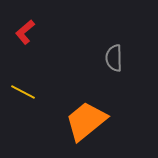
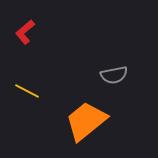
gray semicircle: moved 17 px down; rotated 100 degrees counterclockwise
yellow line: moved 4 px right, 1 px up
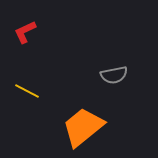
red L-shape: rotated 15 degrees clockwise
orange trapezoid: moved 3 px left, 6 px down
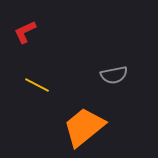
yellow line: moved 10 px right, 6 px up
orange trapezoid: moved 1 px right
